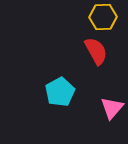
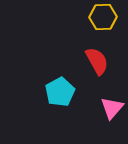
red semicircle: moved 1 px right, 10 px down
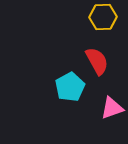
cyan pentagon: moved 10 px right, 5 px up
pink triangle: rotated 30 degrees clockwise
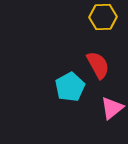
red semicircle: moved 1 px right, 4 px down
pink triangle: rotated 20 degrees counterclockwise
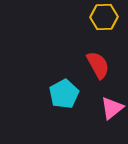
yellow hexagon: moved 1 px right
cyan pentagon: moved 6 px left, 7 px down
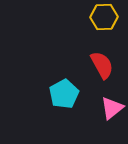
red semicircle: moved 4 px right
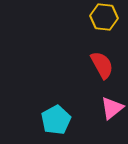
yellow hexagon: rotated 8 degrees clockwise
cyan pentagon: moved 8 px left, 26 px down
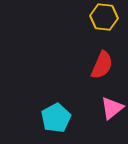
red semicircle: rotated 52 degrees clockwise
cyan pentagon: moved 2 px up
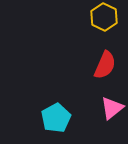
yellow hexagon: rotated 20 degrees clockwise
red semicircle: moved 3 px right
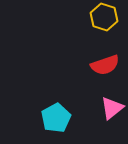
yellow hexagon: rotated 8 degrees counterclockwise
red semicircle: rotated 48 degrees clockwise
